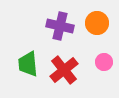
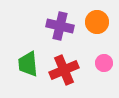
orange circle: moved 1 px up
pink circle: moved 1 px down
red cross: rotated 16 degrees clockwise
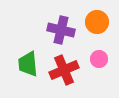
purple cross: moved 1 px right, 4 px down
pink circle: moved 5 px left, 4 px up
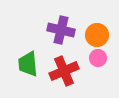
orange circle: moved 13 px down
pink circle: moved 1 px left, 1 px up
red cross: moved 1 px down
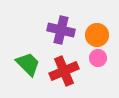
green trapezoid: rotated 140 degrees clockwise
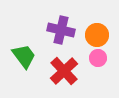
green trapezoid: moved 4 px left, 8 px up; rotated 8 degrees clockwise
red cross: rotated 20 degrees counterclockwise
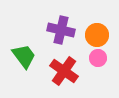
red cross: rotated 12 degrees counterclockwise
